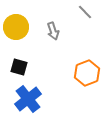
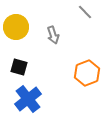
gray arrow: moved 4 px down
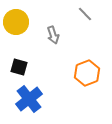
gray line: moved 2 px down
yellow circle: moved 5 px up
blue cross: moved 1 px right
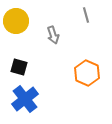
gray line: moved 1 px right, 1 px down; rotated 28 degrees clockwise
yellow circle: moved 1 px up
orange hexagon: rotated 15 degrees counterclockwise
blue cross: moved 4 px left
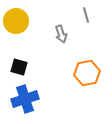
gray arrow: moved 8 px right, 1 px up
orange hexagon: rotated 25 degrees clockwise
blue cross: rotated 20 degrees clockwise
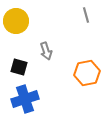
gray arrow: moved 15 px left, 17 px down
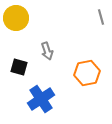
gray line: moved 15 px right, 2 px down
yellow circle: moved 3 px up
gray arrow: moved 1 px right
blue cross: moved 16 px right; rotated 16 degrees counterclockwise
